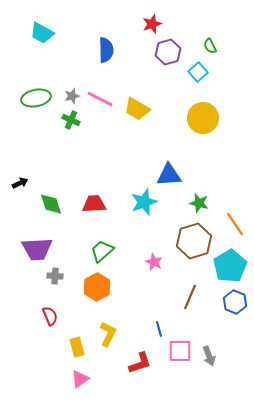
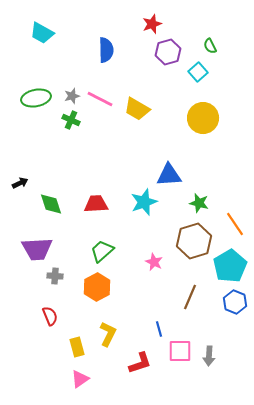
red trapezoid: moved 2 px right
gray arrow: rotated 24 degrees clockwise
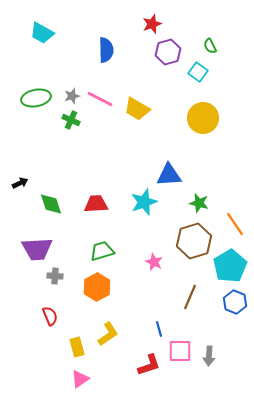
cyan square: rotated 12 degrees counterclockwise
green trapezoid: rotated 25 degrees clockwise
yellow L-shape: rotated 30 degrees clockwise
red L-shape: moved 9 px right, 2 px down
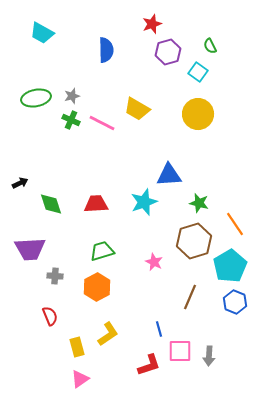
pink line: moved 2 px right, 24 px down
yellow circle: moved 5 px left, 4 px up
purple trapezoid: moved 7 px left
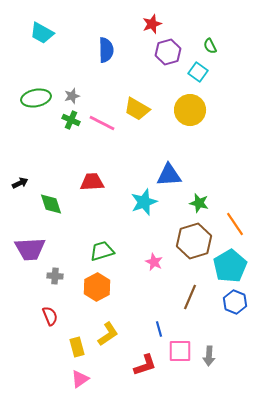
yellow circle: moved 8 px left, 4 px up
red trapezoid: moved 4 px left, 22 px up
red L-shape: moved 4 px left
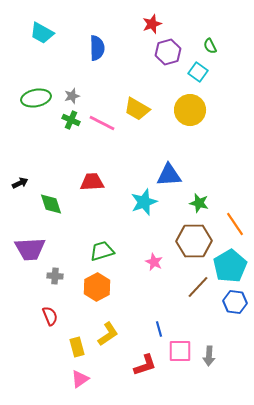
blue semicircle: moved 9 px left, 2 px up
brown hexagon: rotated 16 degrees clockwise
brown line: moved 8 px right, 10 px up; rotated 20 degrees clockwise
blue hexagon: rotated 15 degrees counterclockwise
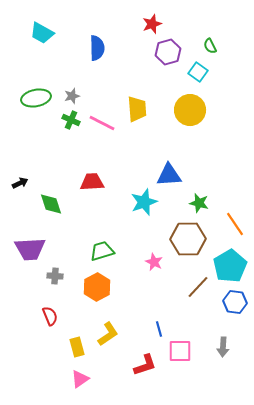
yellow trapezoid: rotated 124 degrees counterclockwise
brown hexagon: moved 6 px left, 2 px up
gray arrow: moved 14 px right, 9 px up
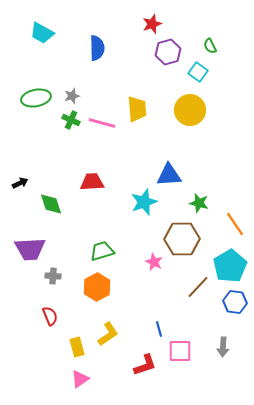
pink line: rotated 12 degrees counterclockwise
brown hexagon: moved 6 px left
gray cross: moved 2 px left
